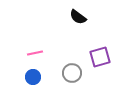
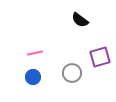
black semicircle: moved 2 px right, 3 px down
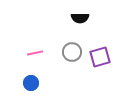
black semicircle: moved 2 px up; rotated 36 degrees counterclockwise
gray circle: moved 21 px up
blue circle: moved 2 px left, 6 px down
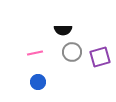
black semicircle: moved 17 px left, 12 px down
blue circle: moved 7 px right, 1 px up
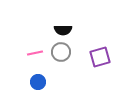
gray circle: moved 11 px left
